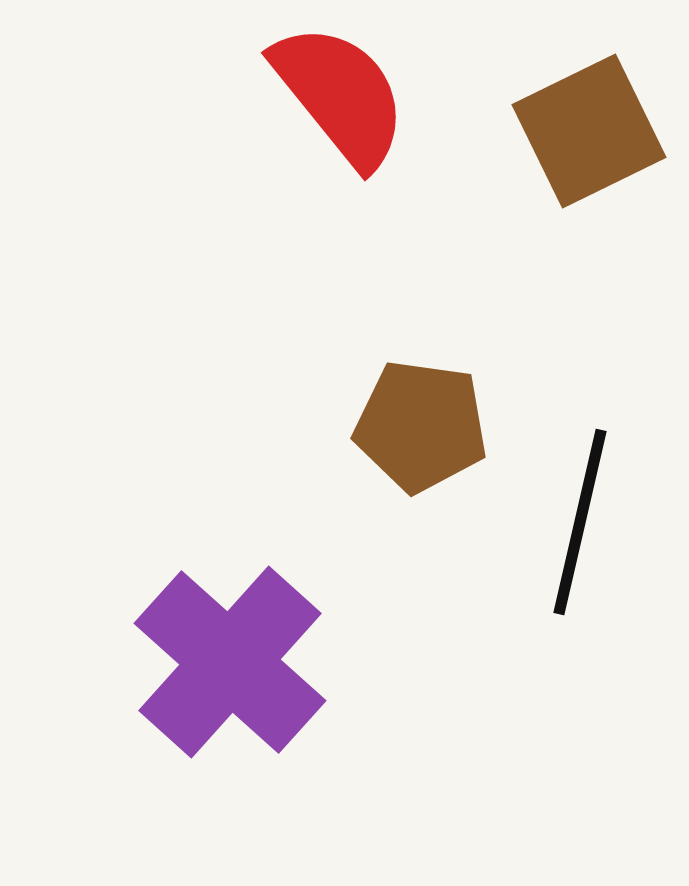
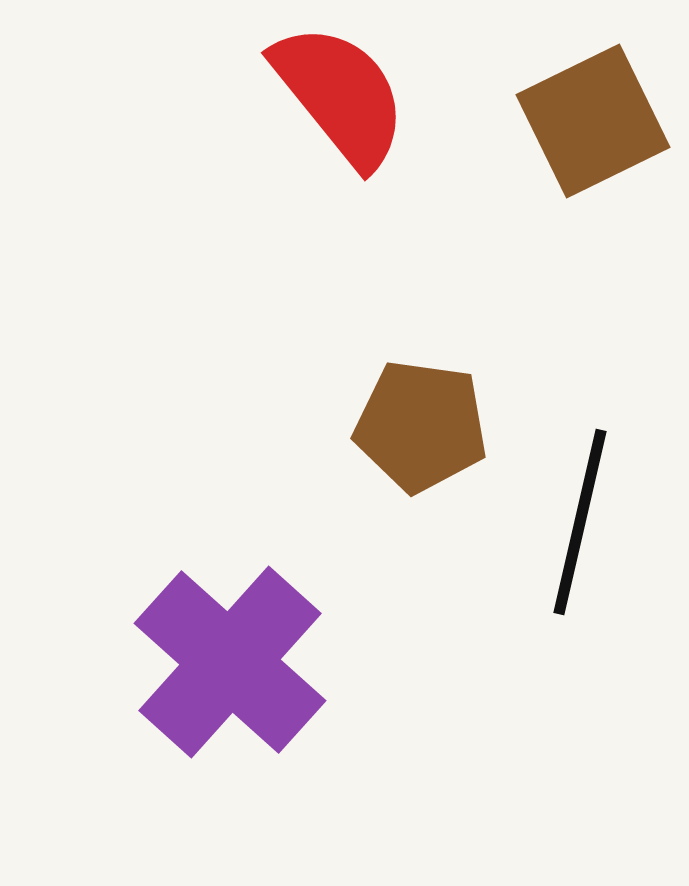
brown square: moved 4 px right, 10 px up
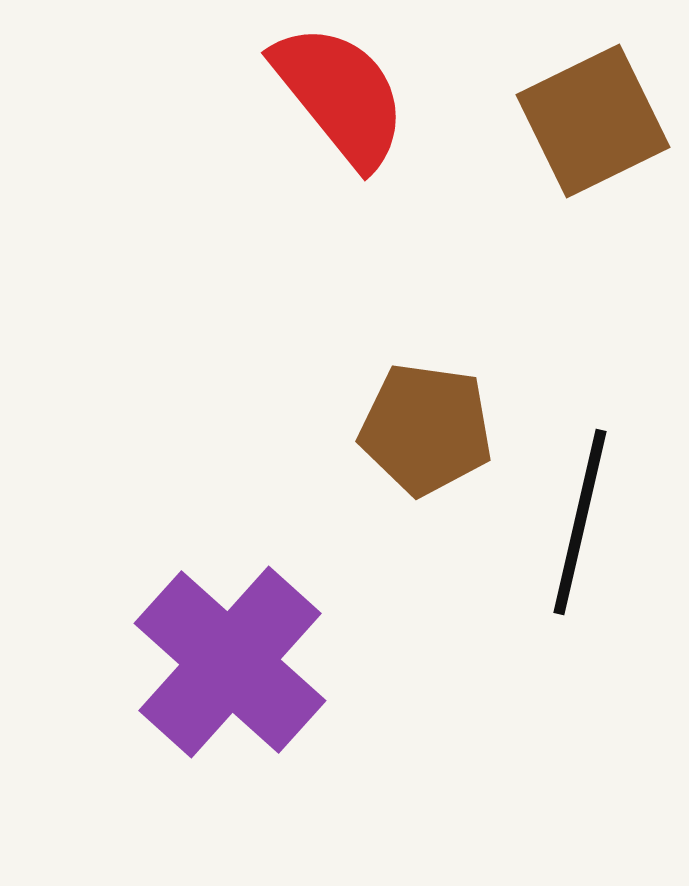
brown pentagon: moved 5 px right, 3 px down
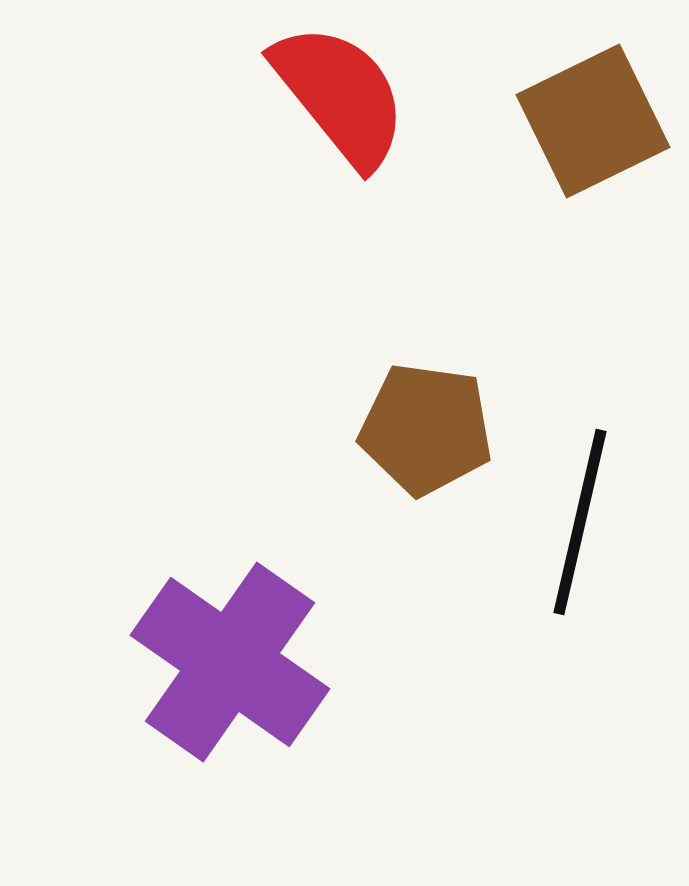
purple cross: rotated 7 degrees counterclockwise
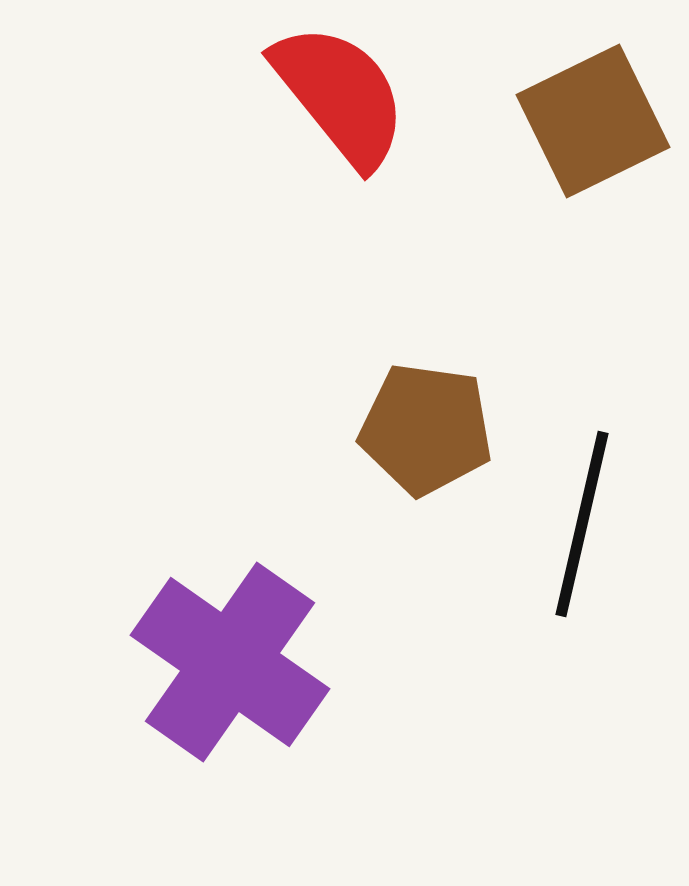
black line: moved 2 px right, 2 px down
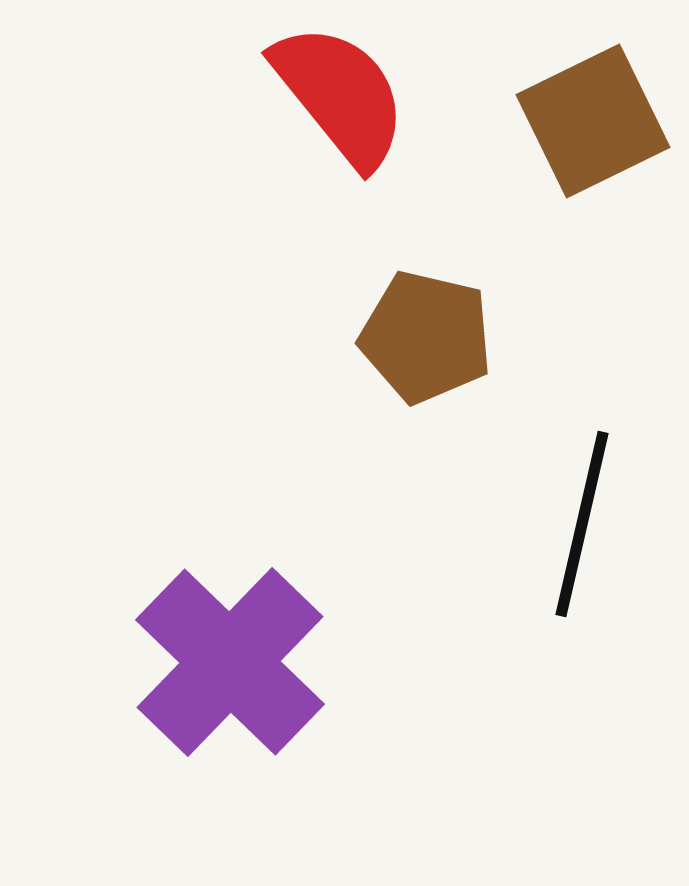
brown pentagon: moved 92 px up; rotated 5 degrees clockwise
purple cross: rotated 9 degrees clockwise
